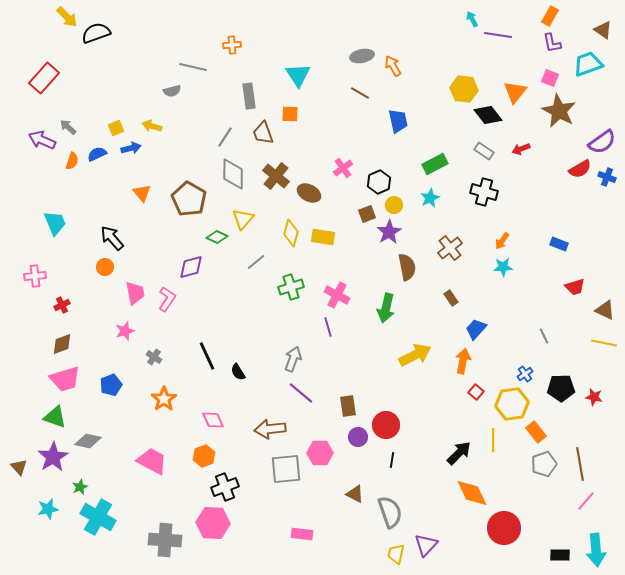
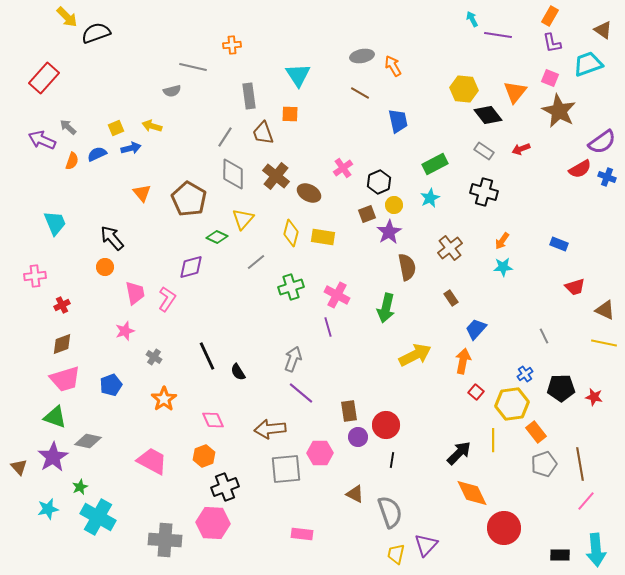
brown rectangle at (348, 406): moved 1 px right, 5 px down
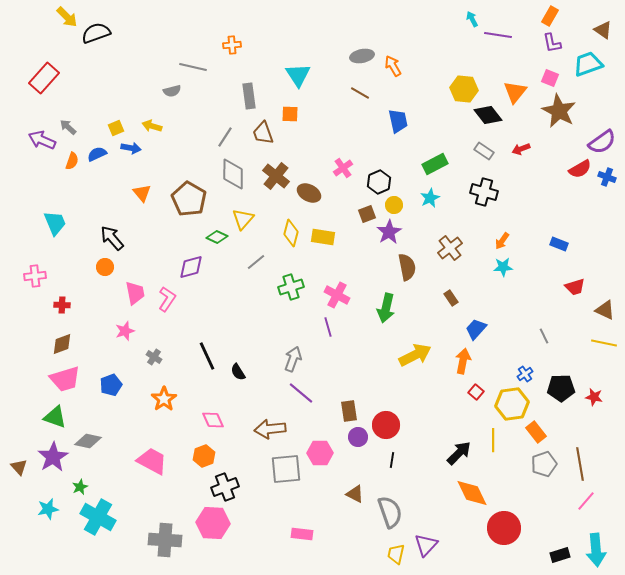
blue arrow at (131, 148): rotated 24 degrees clockwise
red cross at (62, 305): rotated 28 degrees clockwise
black rectangle at (560, 555): rotated 18 degrees counterclockwise
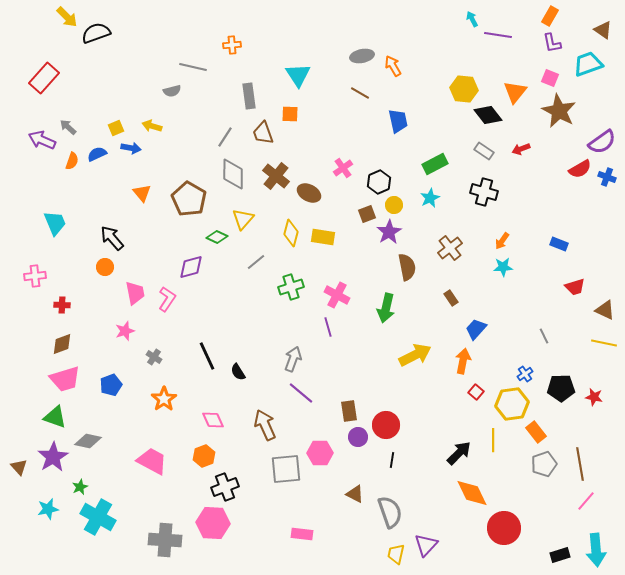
brown arrow at (270, 429): moved 5 px left, 4 px up; rotated 72 degrees clockwise
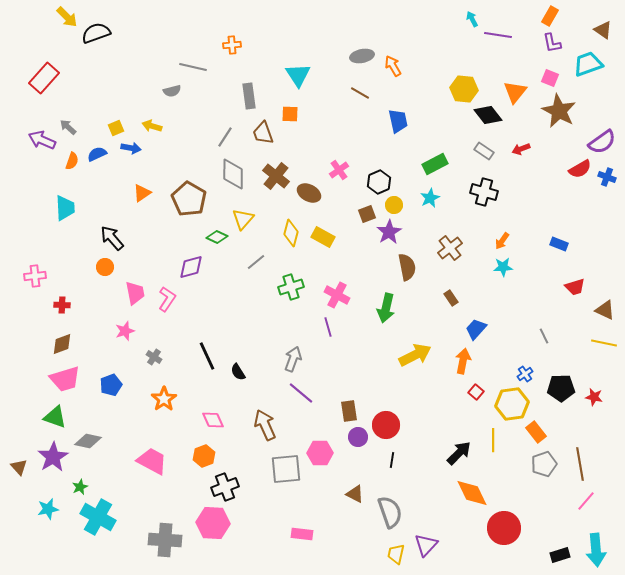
pink cross at (343, 168): moved 4 px left, 2 px down
orange triangle at (142, 193): rotated 36 degrees clockwise
cyan trapezoid at (55, 223): moved 10 px right, 15 px up; rotated 20 degrees clockwise
yellow rectangle at (323, 237): rotated 20 degrees clockwise
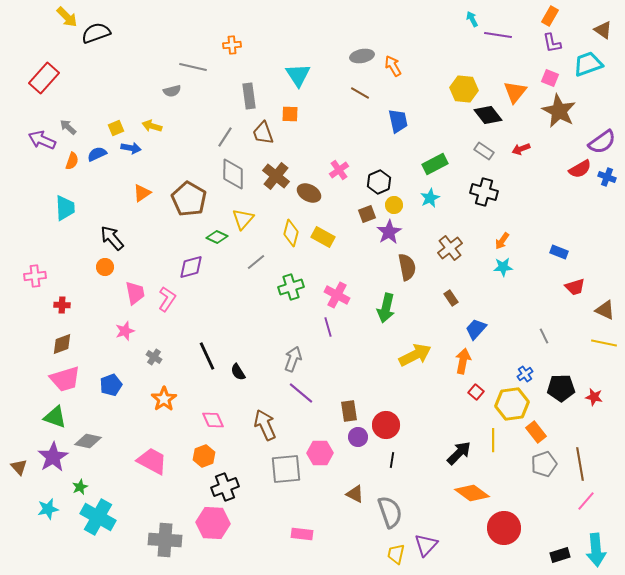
blue rectangle at (559, 244): moved 8 px down
orange diamond at (472, 493): rotated 28 degrees counterclockwise
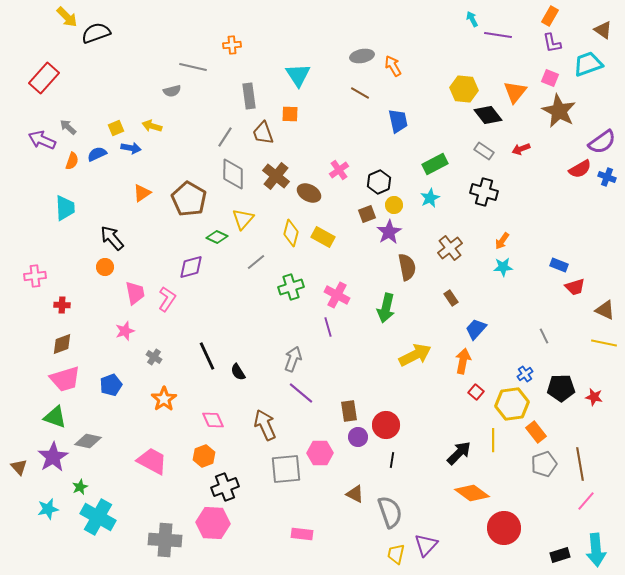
blue rectangle at (559, 252): moved 13 px down
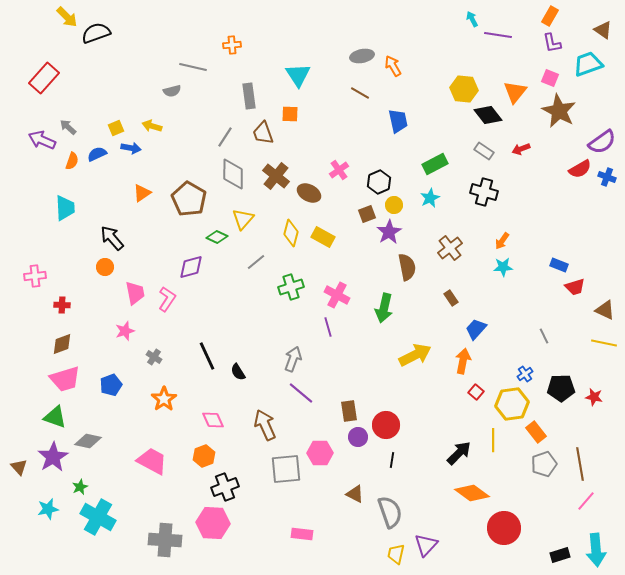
green arrow at (386, 308): moved 2 px left
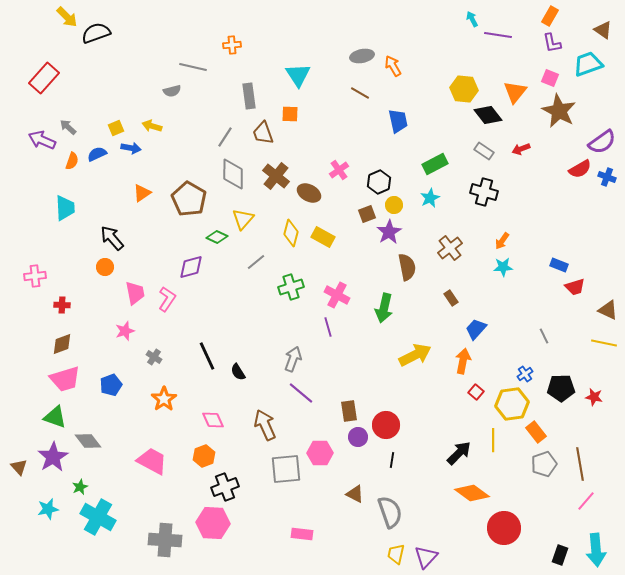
brown triangle at (605, 310): moved 3 px right
gray diamond at (88, 441): rotated 40 degrees clockwise
purple triangle at (426, 545): moved 12 px down
black rectangle at (560, 555): rotated 54 degrees counterclockwise
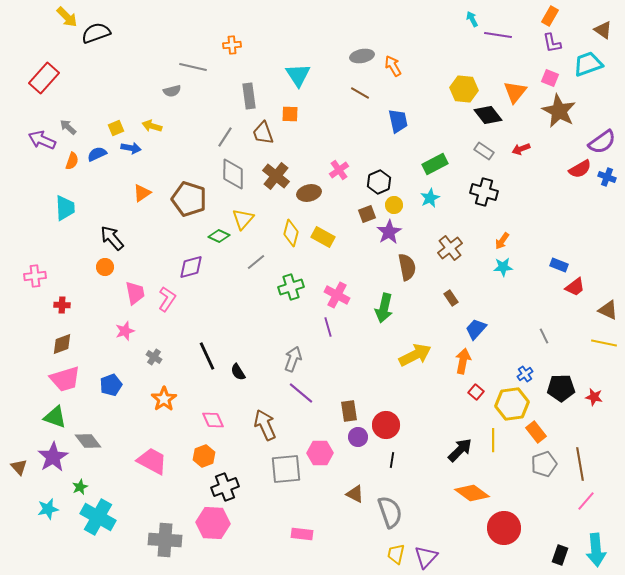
brown ellipse at (309, 193): rotated 40 degrees counterclockwise
brown pentagon at (189, 199): rotated 12 degrees counterclockwise
green diamond at (217, 237): moved 2 px right, 1 px up
red trapezoid at (575, 287): rotated 20 degrees counterclockwise
black arrow at (459, 453): moved 1 px right, 3 px up
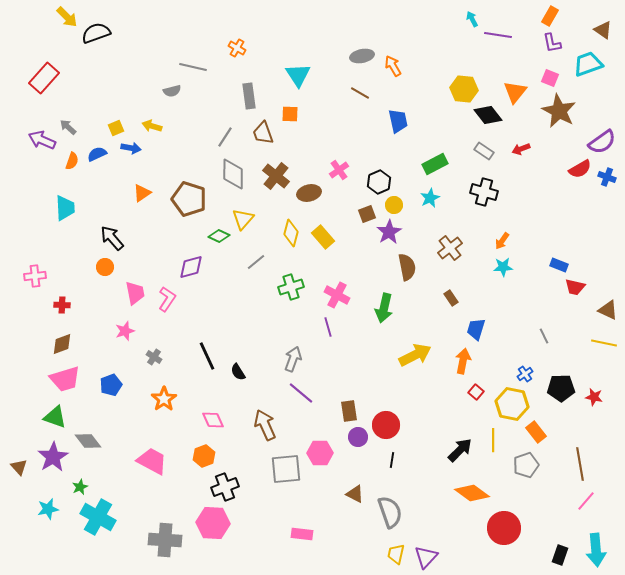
orange cross at (232, 45): moved 5 px right, 3 px down; rotated 36 degrees clockwise
yellow rectangle at (323, 237): rotated 20 degrees clockwise
red trapezoid at (575, 287): rotated 50 degrees clockwise
blue trapezoid at (476, 329): rotated 25 degrees counterclockwise
yellow hexagon at (512, 404): rotated 20 degrees clockwise
gray pentagon at (544, 464): moved 18 px left, 1 px down
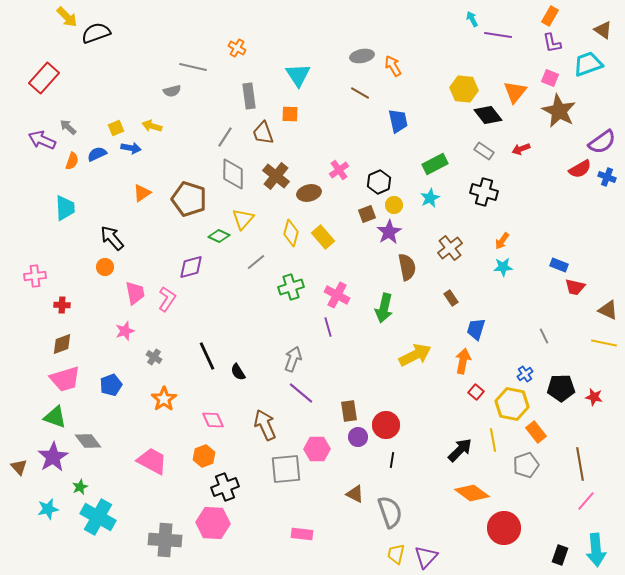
yellow line at (493, 440): rotated 10 degrees counterclockwise
pink hexagon at (320, 453): moved 3 px left, 4 px up
